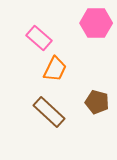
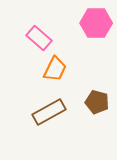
brown rectangle: rotated 72 degrees counterclockwise
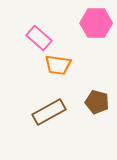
orange trapezoid: moved 3 px right, 4 px up; rotated 72 degrees clockwise
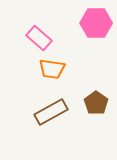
orange trapezoid: moved 6 px left, 4 px down
brown pentagon: moved 1 px left, 1 px down; rotated 20 degrees clockwise
brown rectangle: moved 2 px right
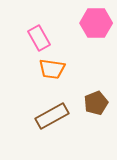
pink rectangle: rotated 20 degrees clockwise
brown pentagon: rotated 15 degrees clockwise
brown rectangle: moved 1 px right, 4 px down
